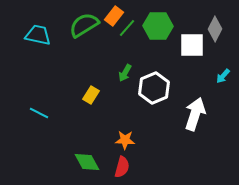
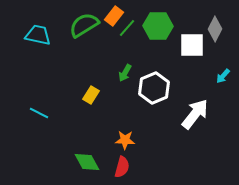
white arrow: rotated 20 degrees clockwise
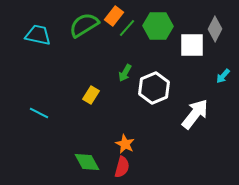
orange star: moved 4 px down; rotated 24 degrees clockwise
